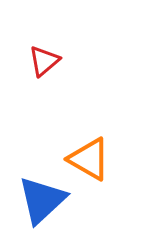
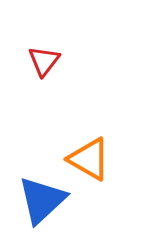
red triangle: rotated 12 degrees counterclockwise
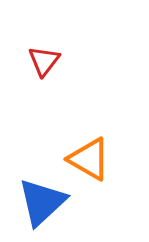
blue triangle: moved 2 px down
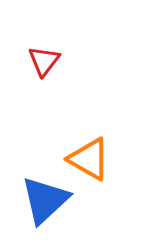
blue triangle: moved 3 px right, 2 px up
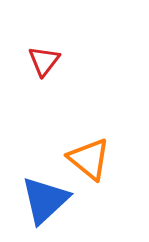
orange triangle: rotated 9 degrees clockwise
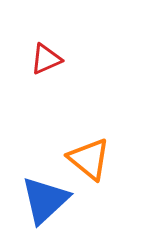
red triangle: moved 2 px right, 2 px up; rotated 28 degrees clockwise
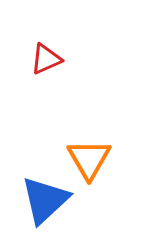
orange triangle: rotated 21 degrees clockwise
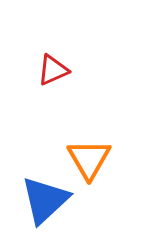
red triangle: moved 7 px right, 11 px down
